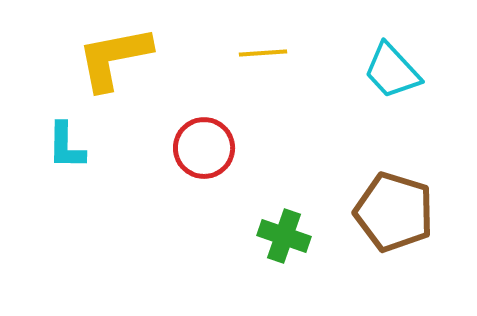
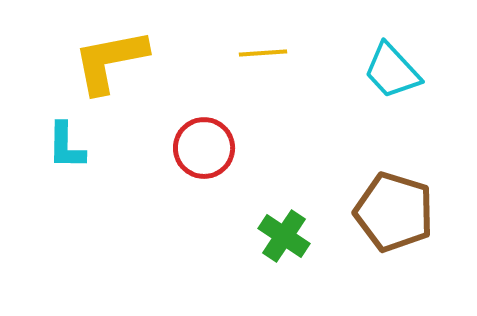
yellow L-shape: moved 4 px left, 3 px down
green cross: rotated 15 degrees clockwise
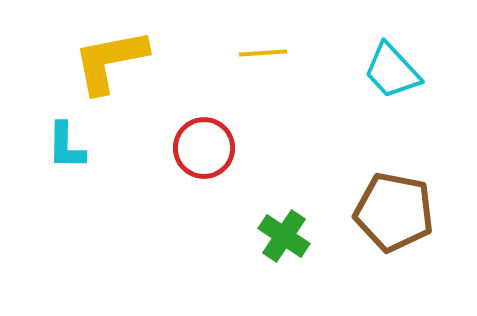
brown pentagon: rotated 6 degrees counterclockwise
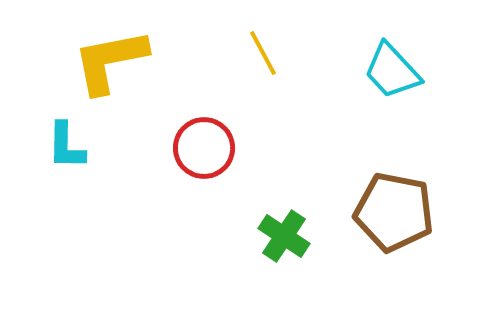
yellow line: rotated 66 degrees clockwise
